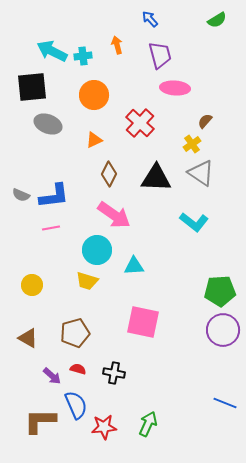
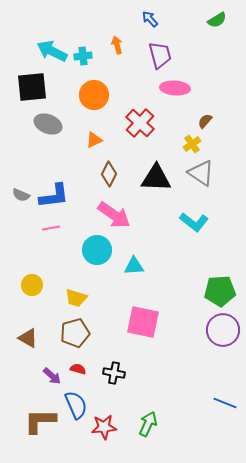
yellow trapezoid: moved 11 px left, 17 px down
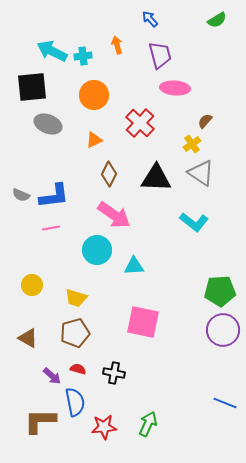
blue semicircle: moved 1 px left, 3 px up; rotated 12 degrees clockwise
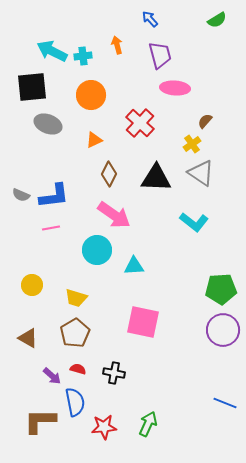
orange circle: moved 3 px left
green pentagon: moved 1 px right, 2 px up
brown pentagon: rotated 16 degrees counterclockwise
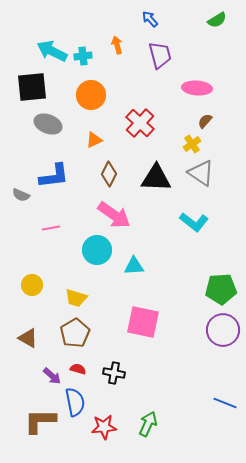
pink ellipse: moved 22 px right
blue L-shape: moved 20 px up
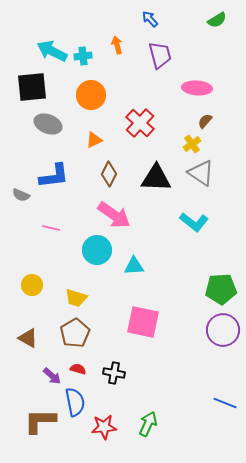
pink line: rotated 24 degrees clockwise
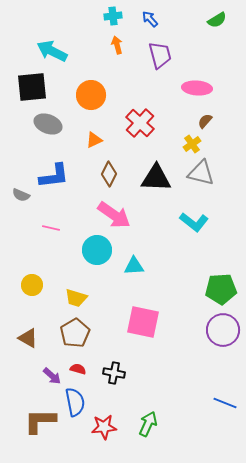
cyan cross: moved 30 px right, 40 px up
gray triangle: rotated 20 degrees counterclockwise
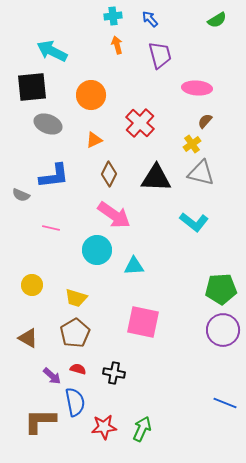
green arrow: moved 6 px left, 5 px down
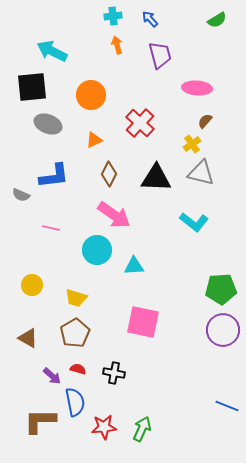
blue line: moved 2 px right, 3 px down
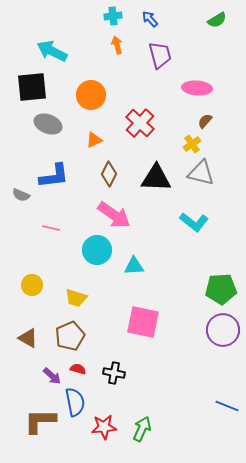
brown pentagon: moved 5 px left, 3 px down; rotated 8 degrees clockwise
